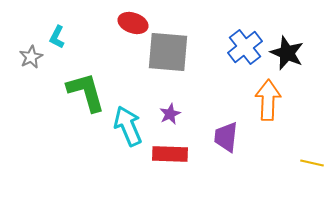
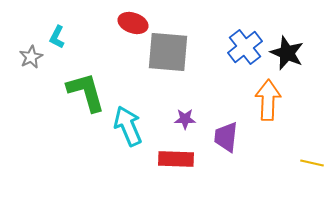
purple star: moved 15 px right, 5 px down; rotated 25 degrees clockwise
red rectangle: moved 6 px right, 5 px down
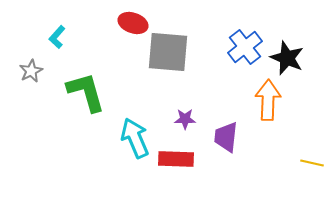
cyan L-shape: rotated 15 degrees clockwise
black star: moved 5 px down
gray star: moved 14 px down
cyan arrow: moved 7 px right, 12 px down
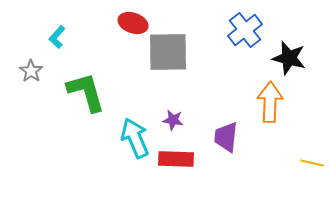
blue cross: moved 17 px up
gray square: rotated 6 degrees counterclockwise
black star: moved 2 px right; rotated 8 degrees counterclockwise
gray star: rotated 10 degrees counterclockwise
orange arrow: moved 2 px right, 2 px down
purple star: moved 12 px left, 1 px down; rotated 10 degrees clockwise
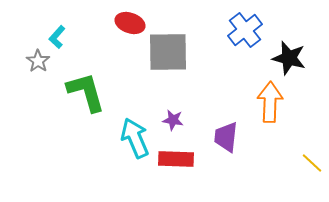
red ellipse: moved 3 px left
gray star: moved 7 px right, 10 px up
yellow line: rotated 30 degrees clockwise
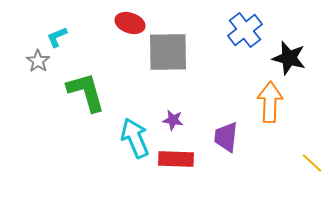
cyan L-shape: rotated 25 degrees clockwise
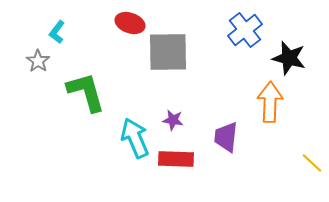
cyan L-shape: moved 5 px up; rotated 30 degrees counterclockwise
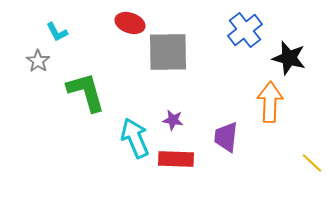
cyan L-shape: rotated 65 degrees counterclockwise
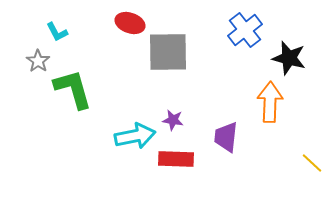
green L-shape: moved 13 px left, 3 px up
cyan arrow: moved 2 px up; rotated 102 degrees clockwise
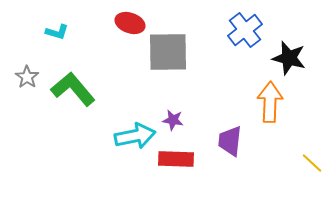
cyan L-shape: rotated 45 degrees counterclockwise
gray star: moved 11 px left, 16 px down
green L-shape: rotated 24 degrees counterclockwise
purple trapezoid: moved 4 px right, 4 px down
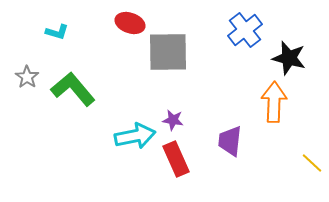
orange arrow: moved 4 px right
red rectangle: rotated 64 degrees clockwise
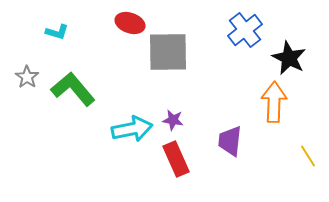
black star: rotated 12 degrees clockwise
cyan arrow: moved 3 px left, 7 px up
yellow line: moved 4 px left, 7 px up; rotated 15 degrees clockwise
